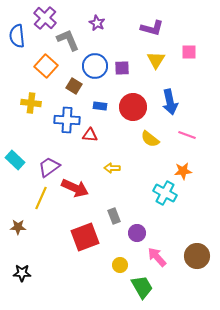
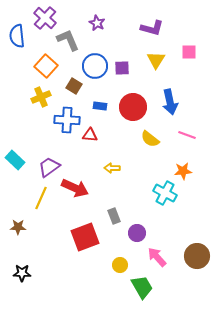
yellow cross: moved 10 px right, 6 px up; rotated 30 degrees counterclockwise
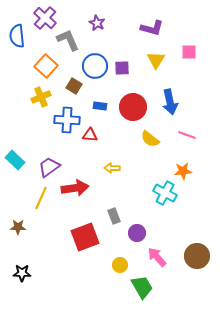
red arrow: rotated 32 degrees counterclockwise
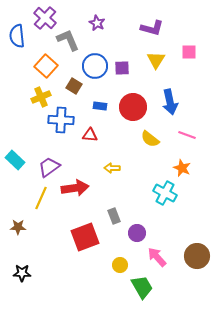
blue cross: moved 6 px left
orange star: moved 1 px left, 3 px up; rotated 30 degrees clockwise
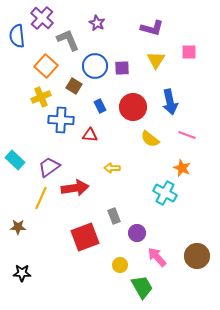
purple cross: moved 3 px left
blue rectangle: rotated 56 degrees clockwise
